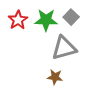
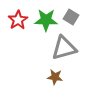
gray square: rotated 14 degrees counterclockwise
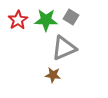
gray triangle: rotated 8 degrees counterclockwise
brown star: moved 2 px left, 2 px up
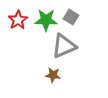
gray triangle: moved 2 px up
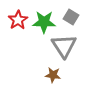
green star: moved 2 px left, 2 px down
gray triangle: rotated 40 degrees counterclockwise
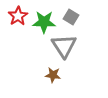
red star: moved 4 px up
